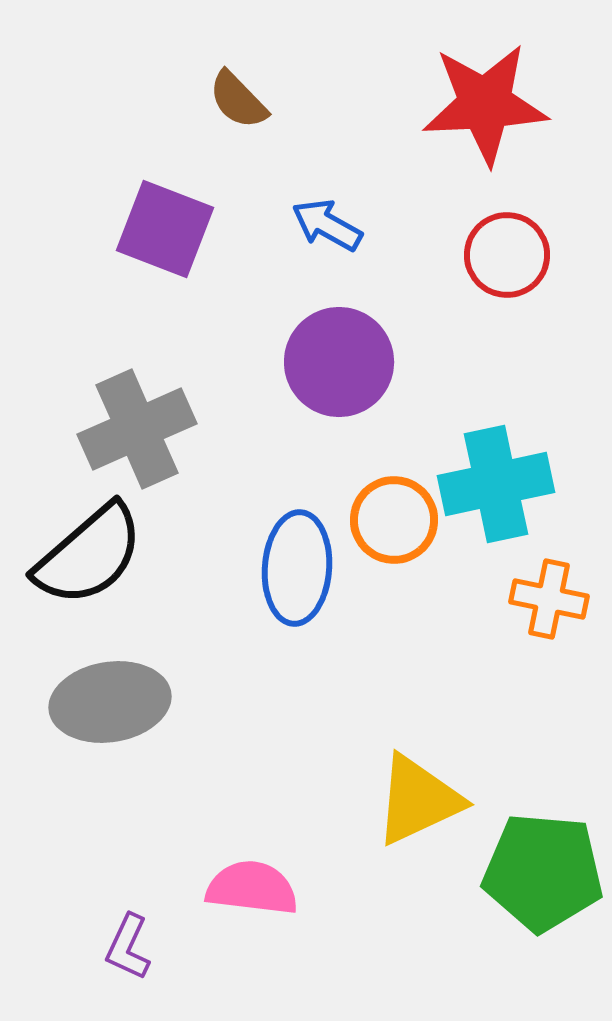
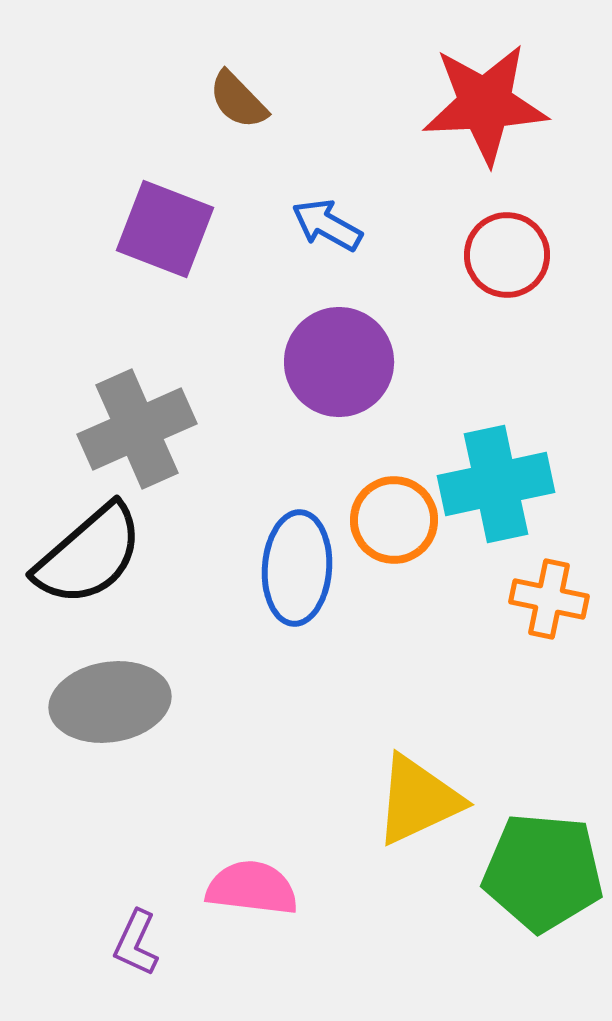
purple L-shape: moved 8 px right, 4 px up
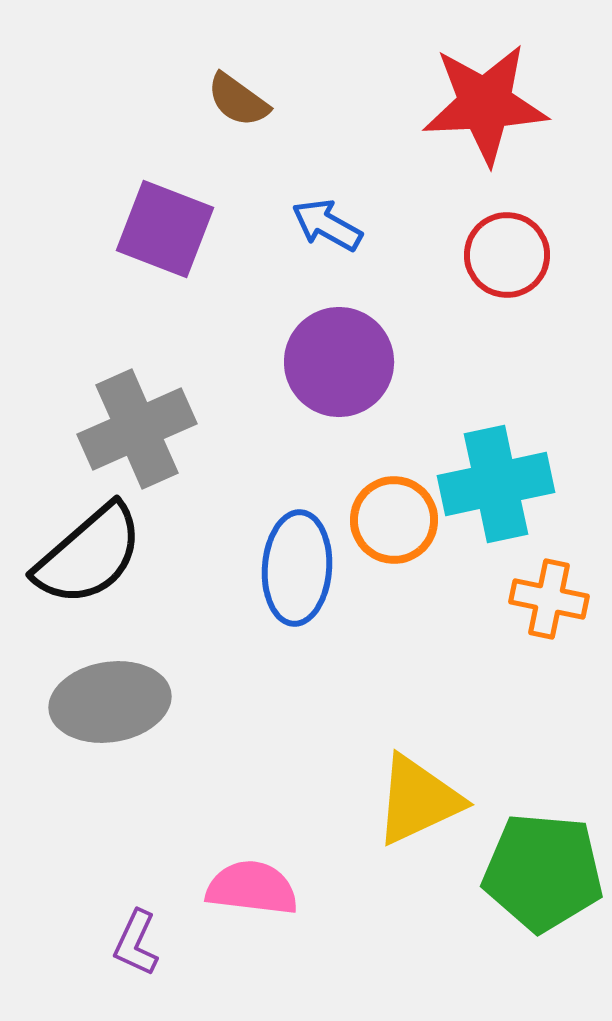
brown semicircle: rotated 10 degrees counterclockwise
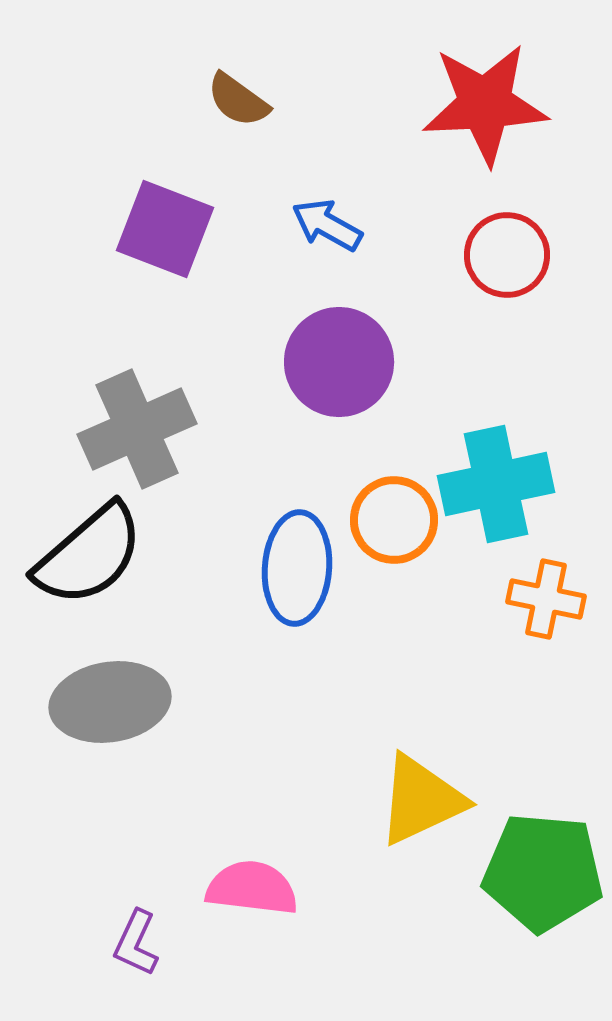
orange cross: moved 3 px left
yellow triangle: moved 3 px right
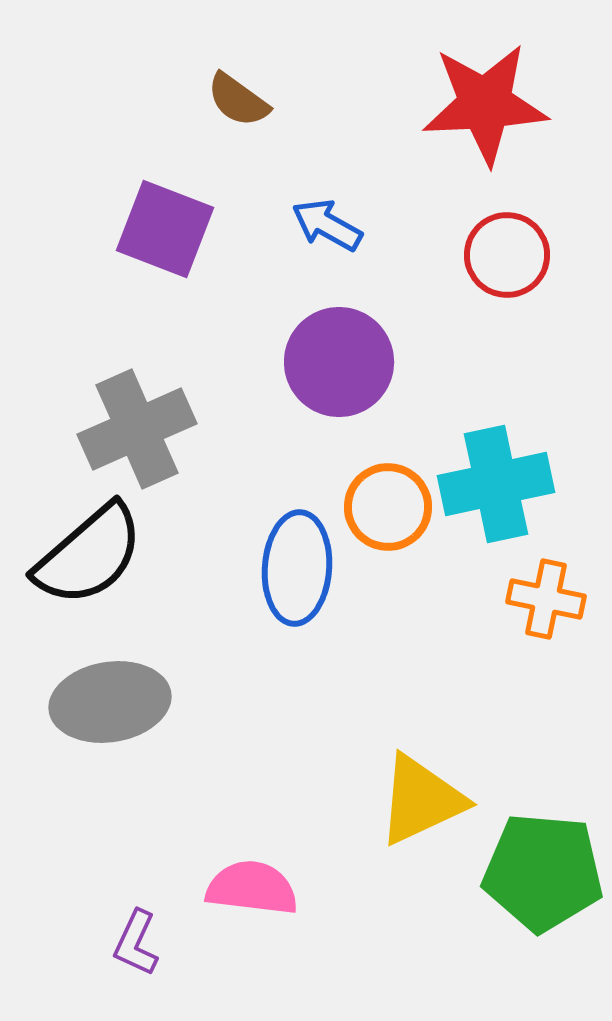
orange circle: moved 6 px left, 13 px up
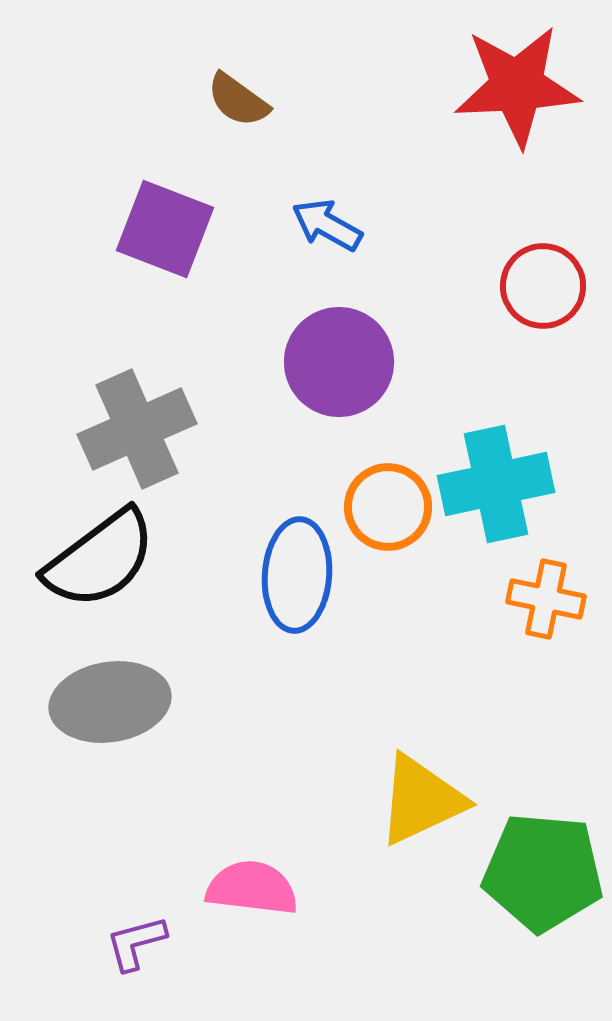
red star: moved 32 px right, 18 px up
red circle: moved 36 px right, 31 px down
black semicircle: moved 11 px right, 4 px down; rotated 4 degrees clockwise
blue ellipse: moved 7 px down
purple L-shape: rotated 50 degrees clockwise
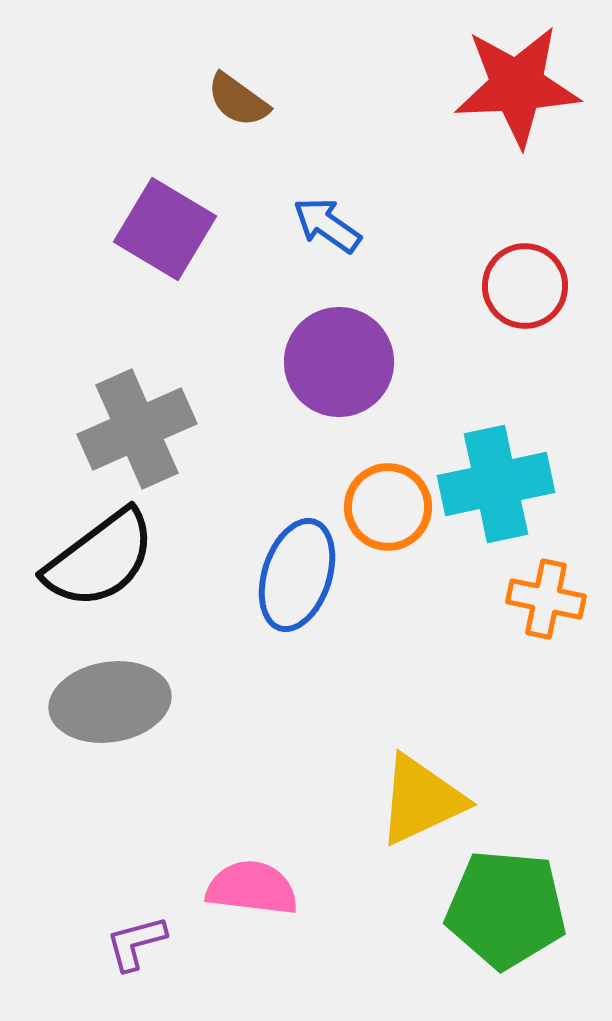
blue arrow: rotated 6 degrees clockwise
purple square: rotated 10 degrees clockwise
red circle: moved 18 px left
blue ellipse: rotated 14 degrees clockwise
green pentagon: moved 37 px left, 37 px down
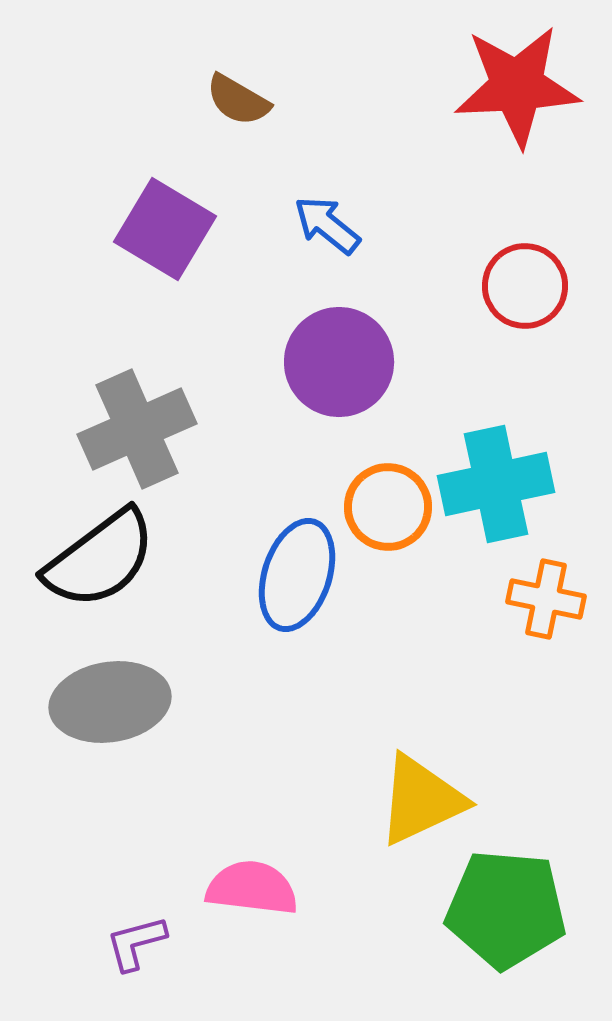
brown semicircle: rotated 6 degrees counterclockwise
blue arrow: rotated 4 degrees clockwise
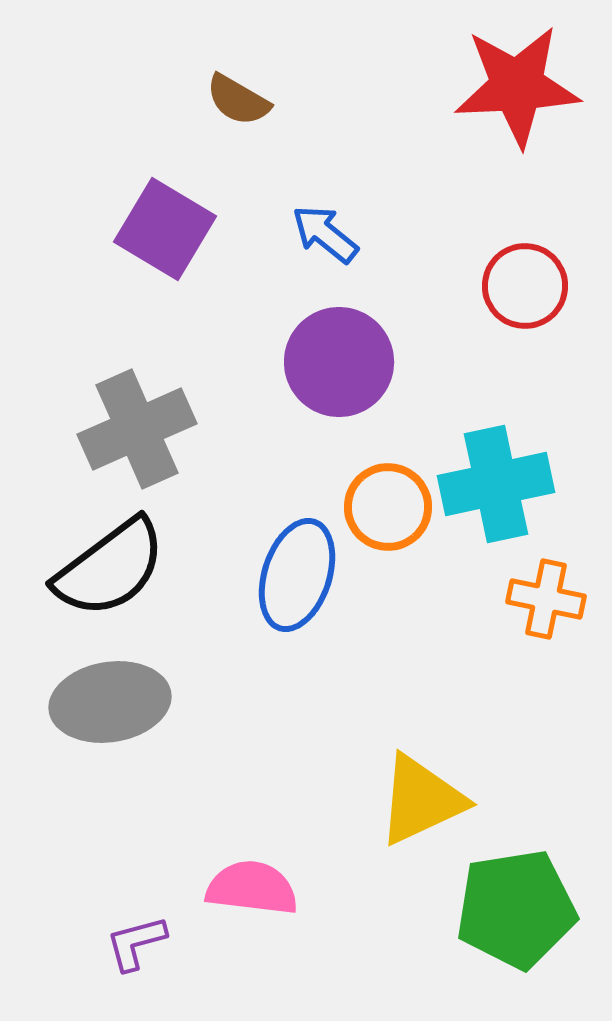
blue arrow: moved 2 px left, 9 px down
black semicircle: moved 10 px right, 9 px down
green pentagon: moved 10 px right; rotated 14 degrees counterclockwise
